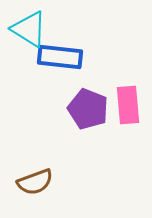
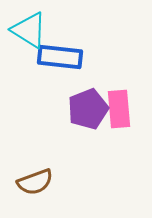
cyan triangle: moved 1 px down
pink rectangle: moved 9 px left, 4 px down
purple pentagon: rotated 30 degrees clockwise
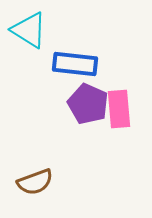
blue rectangle: moved 15 px right, 7 px down
purple pentagon: moved 5 px up; rotated 27 degrees counterclockwise
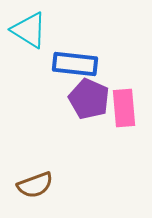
purple pentagon: moved 1 px right, 5 px up
pink rectangle: moved 5 px right, 1 px up
brown semicircle: moved 3 px down
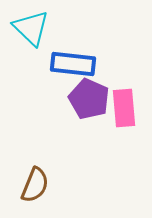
cyan triangle: moved 2 px right, 2 px up; rotated 12 degrees clockwise
blue rectangle: moved 2 px left
brown semicircle: rotated 48 degrees counterclockwise
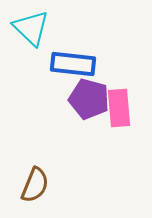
purple pentagon: rotated 9 degrees counterclockwise
pink rectangle: moved 5 px left
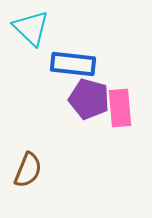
pink rectangle: moved 1 px right
brown semicircle: moved 7 px left, 15 px up
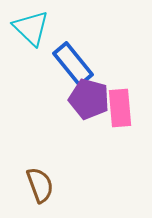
blue rectangle: rotated 45 degrees clockwise
brown semicircle: moved 12 px right, 15 px down; rotated 42 degrees counterclockwise
